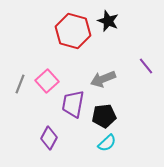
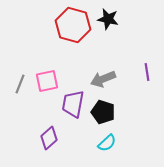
black star: moved 2 px up; rotated 10 degrees counterclockwise
red hexagon: moved 6 px up
purple line: moved 1 px right, 6 px down; rotated 30 degrees clockwise
pink square: rotated 30 degrees clockwise
black pentagon: moved 1 px left, 4 px up; rotated 25 degrees clockwise
purple diamond: rotated 20 degrees clockwise
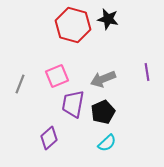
pink square: moved 10 px right, 5 px up; rotated 10 degrees counterclockwise
black pentagon: rotated 30 degrees clockwise
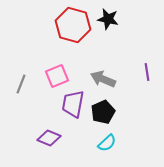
gray arrow: rotated 45 degrees clockwise
gray line: moved 1 px right
purple diamond: rotated 65 degrees clockwise
